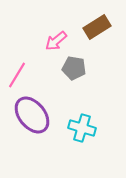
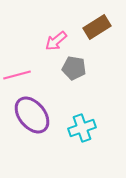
pink line: rotated 44 degrees clockwise
cyan cross: rotated 36 degrees counterclockwise
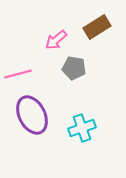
pink arrow: moved 1 px up
pink line: moved 1 px right, 1 px up
purple ellipse: rotated 12 degrees clockwise
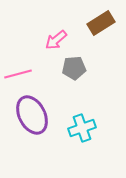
brown rectangle: moved 4 px right, 4 px up
gray pentagon: rotated 15 degrees counterclockwise
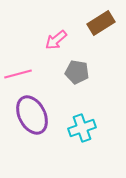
gray pentagon: moved 3 px right, 4 px down; rotated 15 degrees clockwise
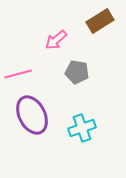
brown rectangle: moved 1 px left, 2 px up
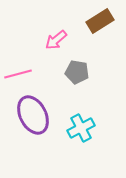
purple ellipse: moved 1 px right
cyan cross: moved 1 px left; rotated 8 degrees counterclockwise
